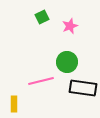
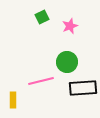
black rectangle: rotated 12 degrees counterclockwise
yellow rectangle: moved 1 px left, 4 px up
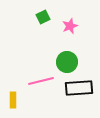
green square: moved 1 px right
black rectangle: moved 4 px left
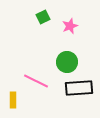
pink line: moved 5 px left; rotated 40 degrees clockwise
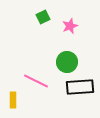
black rectangle: moved 1 px right, 1 px up
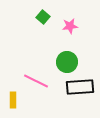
green square: rotated 24 degrees counterclockwise
pink star: rotated 14 degrees clockwise
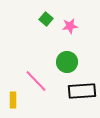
green square: moved 3 px right, 2 px down
pink line: rotated 20 degrees clockwise
black rectangle: moved 2 px right, 4 px down
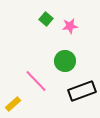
green circle: moved 2 px left, 1 px up
black rectangle: rotated 16 degrees counterclockwise
yellow rectangle: moved 4 px down; rotated 49 degrees clockwise
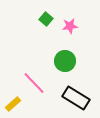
pink line: moved 2 px left, 2 px down
black rectangle: moved 6 px left, 7 px down; rotated 52 degrees clockwise
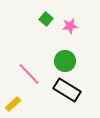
pink line: moved 5 px left, 9 px up
black rectangle: moved 9 px left, 8 px up
